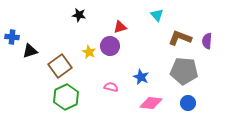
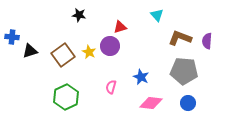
brown square: moved 3 px right, 11 px up
pink semicircle: rotated 88 degrees counterclockwise
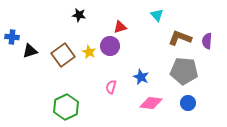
green hexagon: moved 10 px down
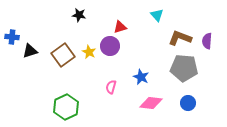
gray pentagon: moved 3 px up
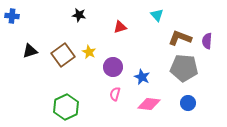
blue cross: moved 21 px up
purple circle: moved 3 px right, 21 px down
blue star: moved 1 px right
pink semicircle: moved 4 px right, 7 px down
pink diamond: moved 2 px left, 1 px down
